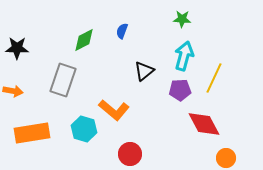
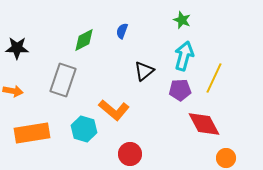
green star: moved 1 px down; rotated 18 degrees clockwise
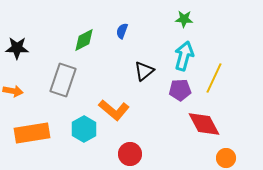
green star: moved 2 px right, 1 px up; rotated 18 degrees counterclockwise
cyan hexagon: rotated 15 degrees clockwise
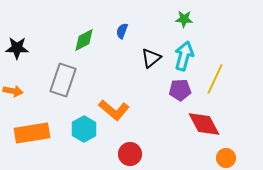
black triangle: moved 7 px right, 13 px up
yellow line: moved 1 px right, 1 px down
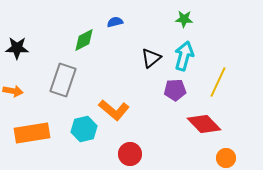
blue semicircle: moved 7 px left, 9 px up; rotated 56 degrees clockwise
yellow line: moved 3 px right, 3 px down
purple pentagon: moved 5 px left
red diamond: rotated 16 degrees counterclockwise
cyan hexagon: rotated 15 degrees clockwise
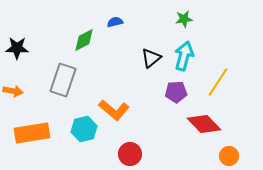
green star: rotated 12 degrees counterclockwise
yellow line: rotated 8 degrees clockwise
purple pentagon: moved 1 px right, 2 px down
orange circle: moved 3 px right, 2 px up
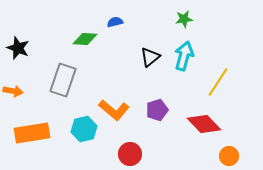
green diamond: moved 1 px right, 1 px up; rotated 30 degrees clockwise
black star: moved 1 px right; rotated 20 degrees clockwise
black triangle: moved 1 px left, 1 px up
purple pentagon: moved 19 px left, 18 px down; rotated 15 degrees counterclockwise
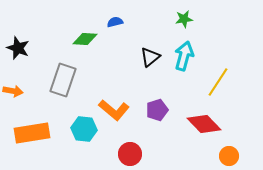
cyan hexagon: rotated 20 degrees clockwise
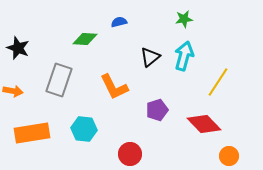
blue semicircle: moved 4 px right
gray rectangle: moved 4 px left
orange L-shape: moved 23 px up; rotated 24 degrees clockwise
